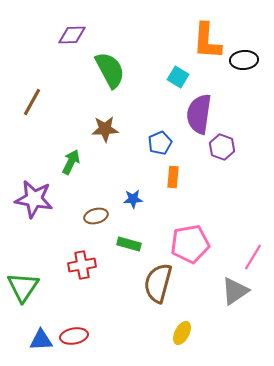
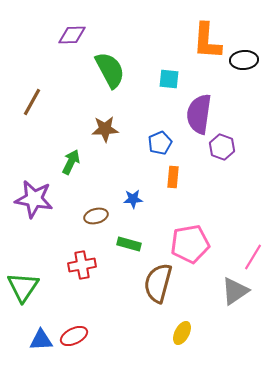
cyan square: moved 9 px left, 2 px down; rotated 25 degrees counterclockwise
red ellipse: rotated 16 degrees counterclockwise
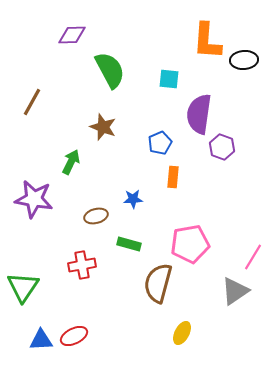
brown star: moved 2 px left, 2 px up; rotated 24 degrees clockwise
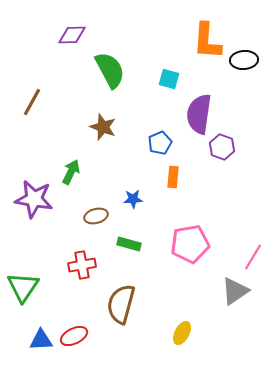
cyan square: rotated 10 degrees clockwise
green arrow: moved 10 px down
brown semicircle: moved 37 px left, 21 px down
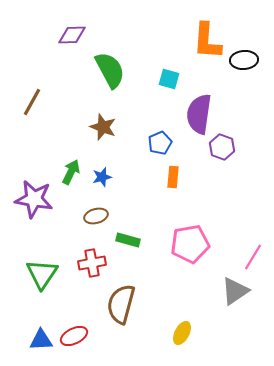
blue star: moved 31 px left, 22 px up; rotated 12 degrees counterclockwise
green rectangle: moved 1 px left, 4 px up
red cross: moved 10 px right, 2 px up
green triangle: moved 19 px right, 13 px up
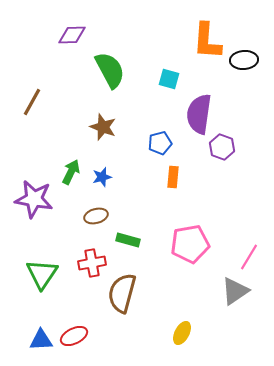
blue pentagon: rotated 10 degrees clockwise
pink line: moved 4 px left
brown semicircle: moved 1 px right, 11 px up
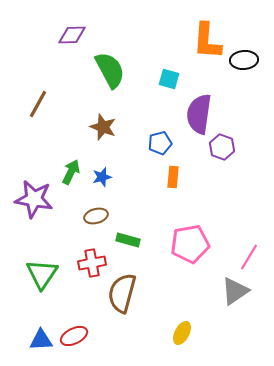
brown line: moved 6 px right, 2 px down
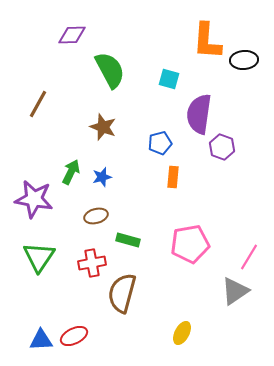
green triangle: moved 3 px left, 17 px up
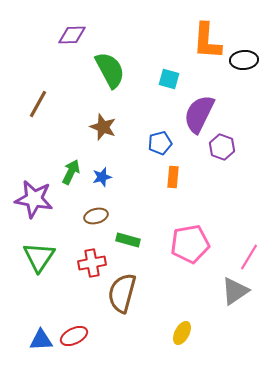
purple semicircle: rotated 18 degrees clockwise
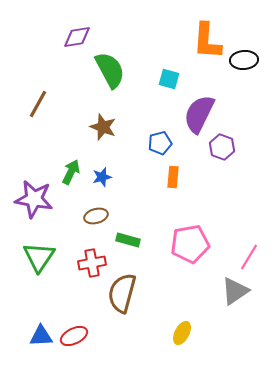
purple diamond: moved 5 px right, 2 px down; rotated 8 degrees counterclockwise
blue triangle: moved 4 px up
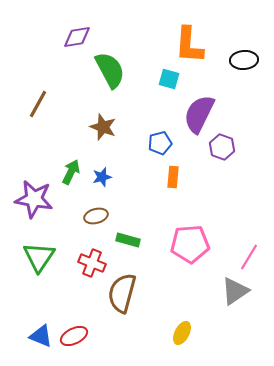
orange L-shape: moved 18 px left, 4 px down
pink pentagon: rotated 6 degrees clockwise
red cross: rotated 32 degrees clockwise
blue triangle: rotated 25 degrees clockwise
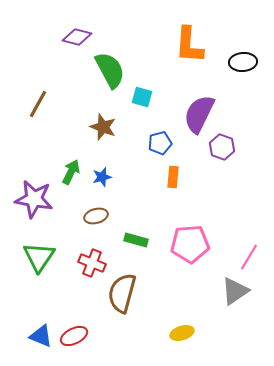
purple diamond: rotated 24 degrees clockwise
black ellipse: moved 1 px left, 2 px down
cyan square: moved 27 px left, 18 px down
green rectangle: moved 8 px right
yellow ellipse: rotated 45 degrees clockwise
